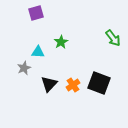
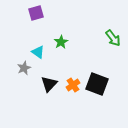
cyan triangle: rotated 32 degrees clockwise
black square: moved 2 px left, 1 px down
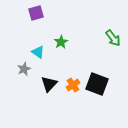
gray star: moved 1 px down
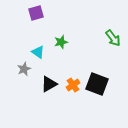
green star: rotated 16 degrees clockwise
black triangle: rotated 18 degrees clockwise
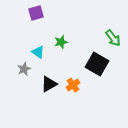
black square: moved 20 px up; rotated 10 degrees clockwise
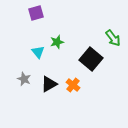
green star: moved 4 px left
cyan triangle: rotated 16 degrees clockwise
black square: moved 6 px left, 5 px up; rotated 10 degrees clockwise
gray star: moved 10 px down; rotated 24 degrees counterclockwise
orange cross: rotated 16 degrees counterclockwise
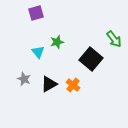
green arrow: moved 1 px right, 1 px down
